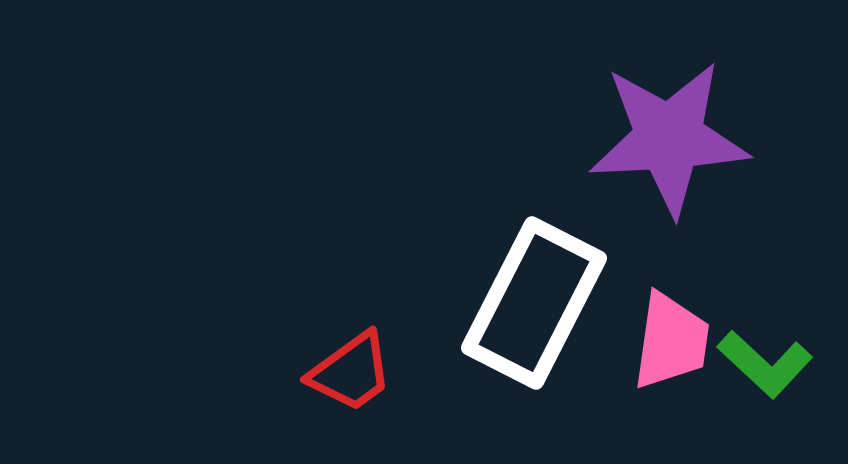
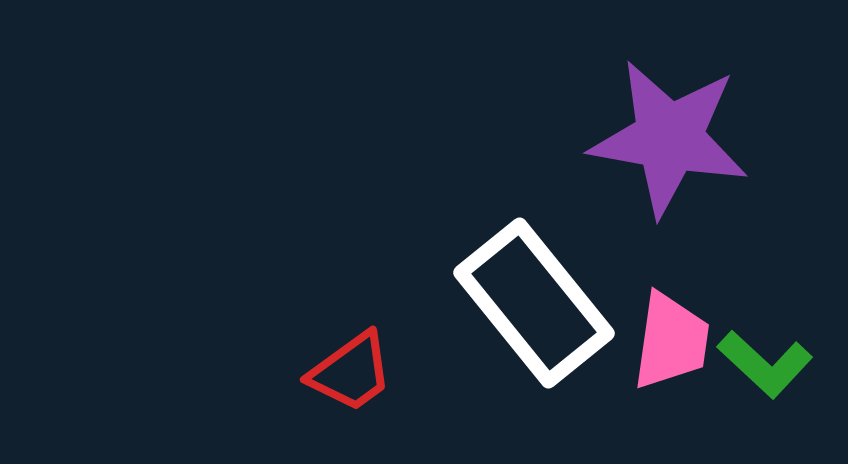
purple star: rotated 13 degrees clockwise
white rectangle: rotated 66 degrees counterclockwise
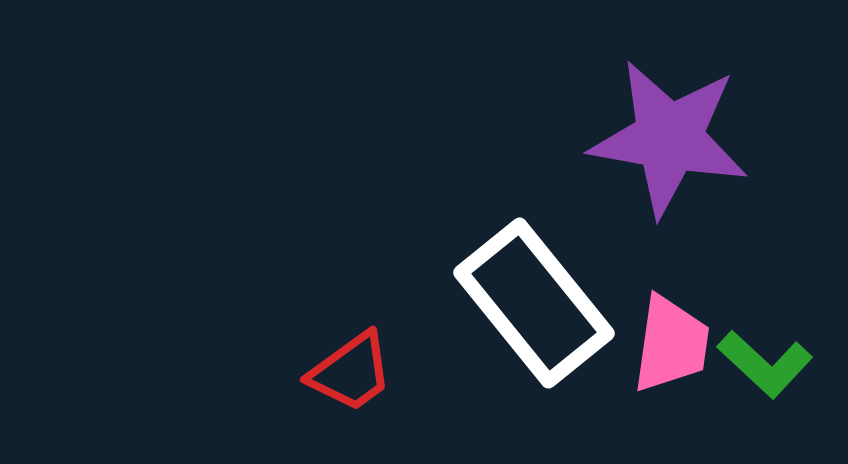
pink trapezoid: moved 3 px down
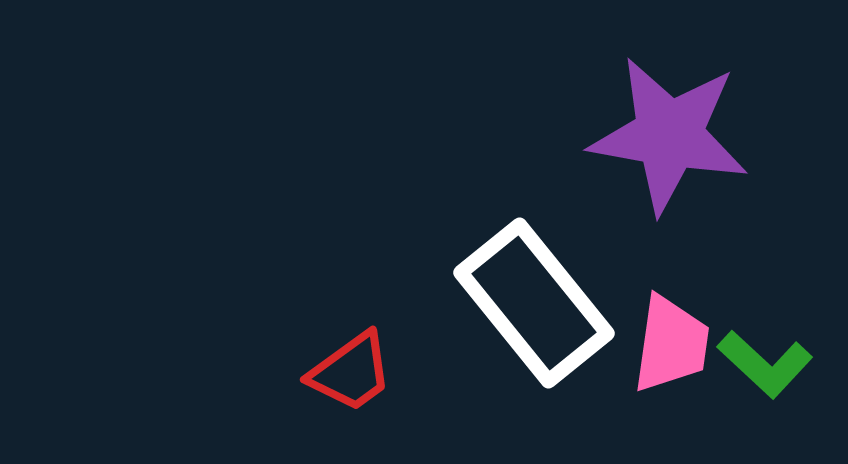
purple star: moved 3 px up
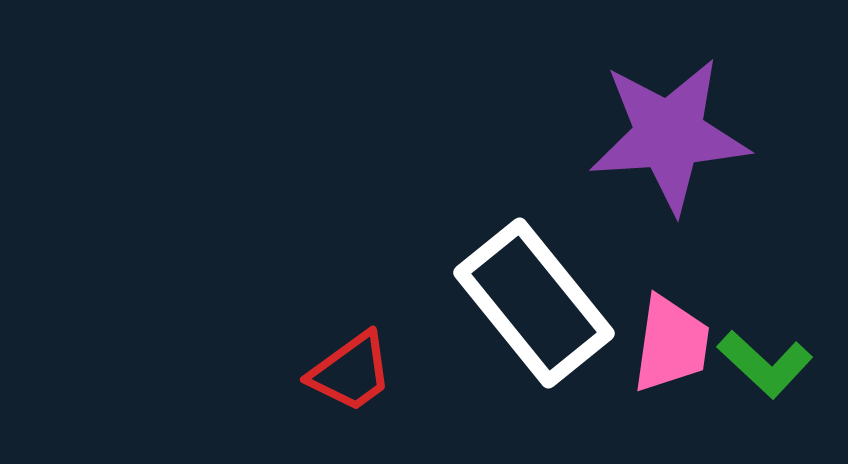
purple star: rotated 14 degrees counterclockwise
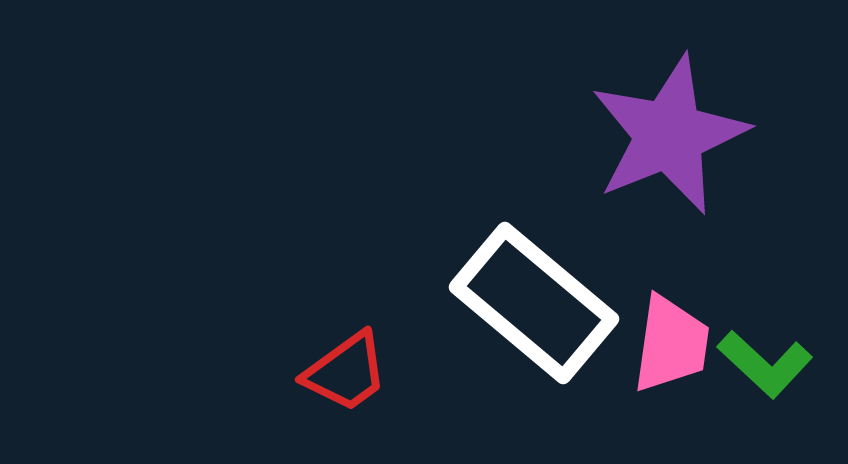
purple star: rotated 18 degrees counterclockwise
white rectangle: rotated 11 degrees counterclockwise
red trapezoid: moved 5 px left
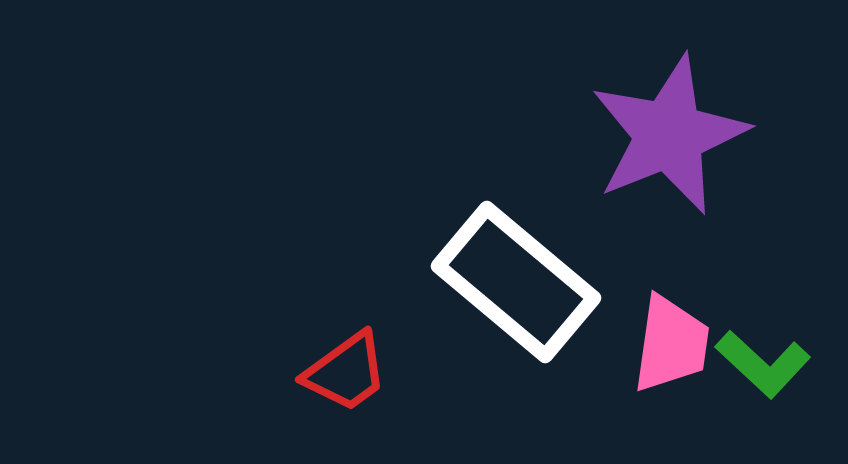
white rectangle: moved 18 px left, 21 px up
green L-shape: moved 2 px left
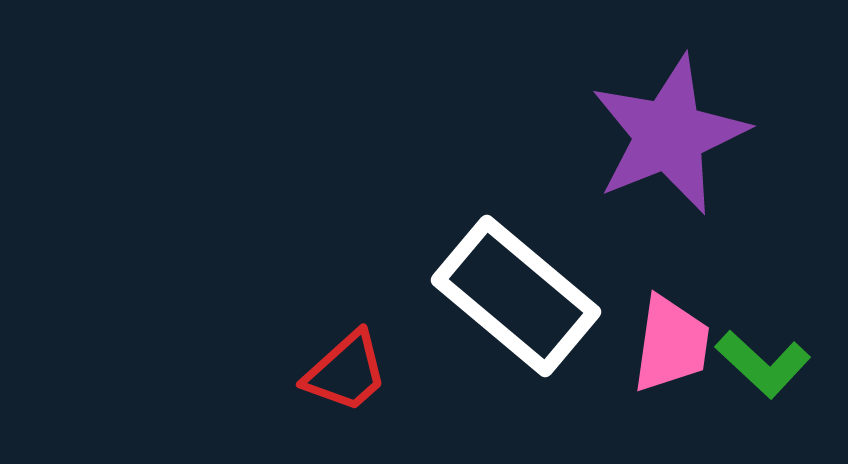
white rectangle: moved 14 px down
red trapezoid: rotated 6 degrees counterclockwise
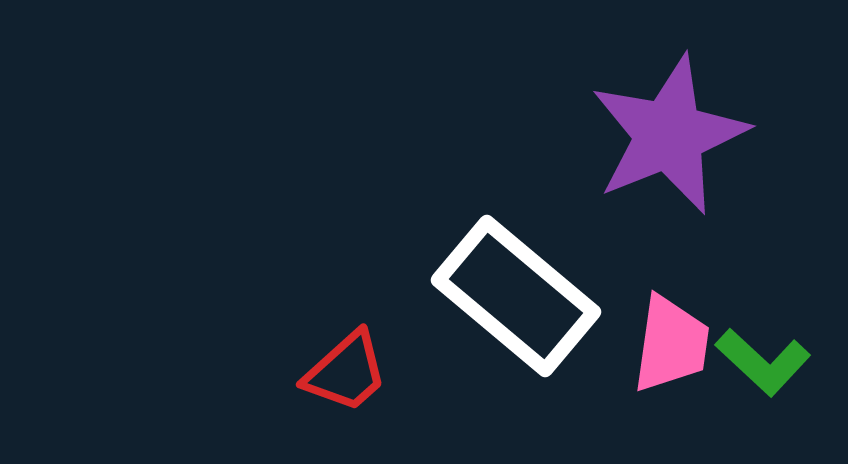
green L-shape: moved 2 px up
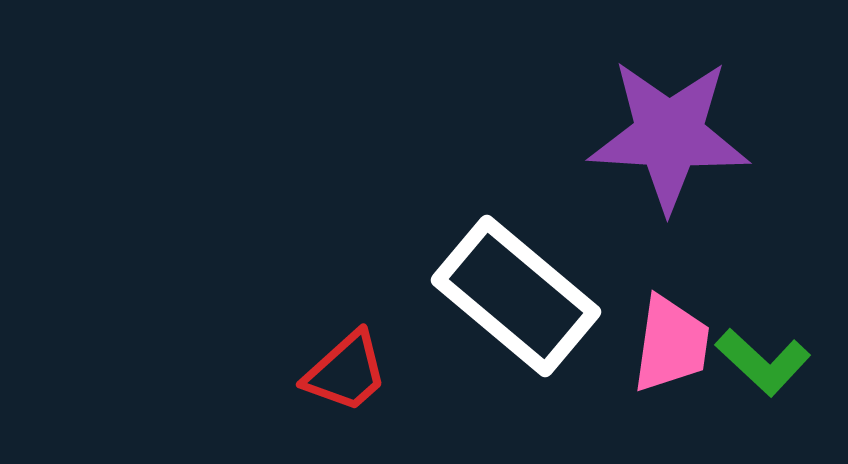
purple star: rotated 25 degrees clockwise
